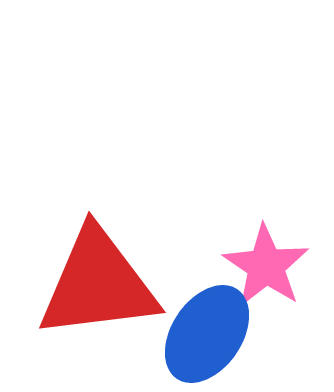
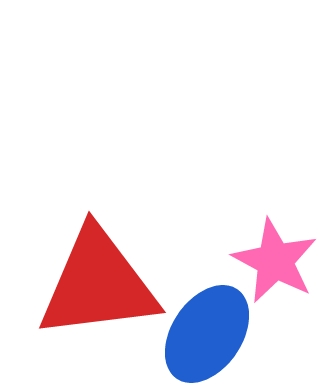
pink star: moved 9 px right, 5 px up; rotated 6 degrees counterclockwise
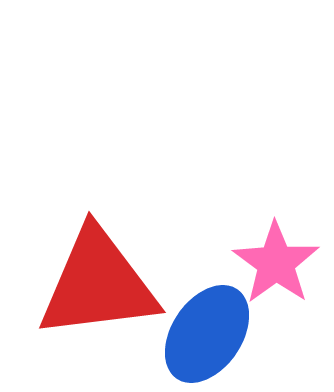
pink star: moved 1 px right, 2 px down; rotated 8 degrees clockwise
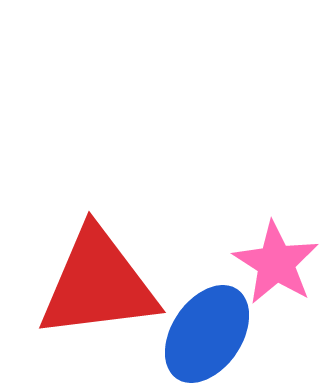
pink star: rotated 4 degrees counterclockwise
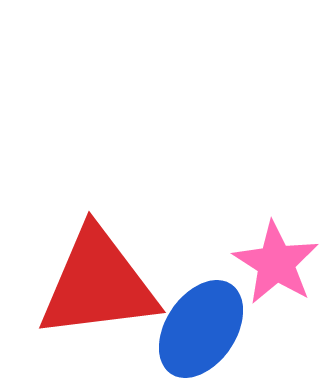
blue ellipse: moved 6 px left, 5 px up
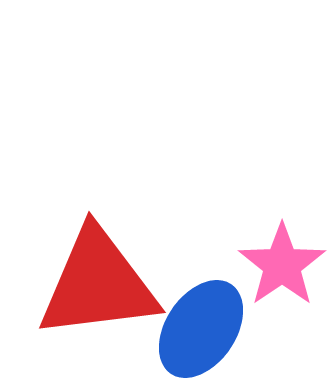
pink star: moved 6 px right, 2 px down; rotated 6 degrees clockwise
